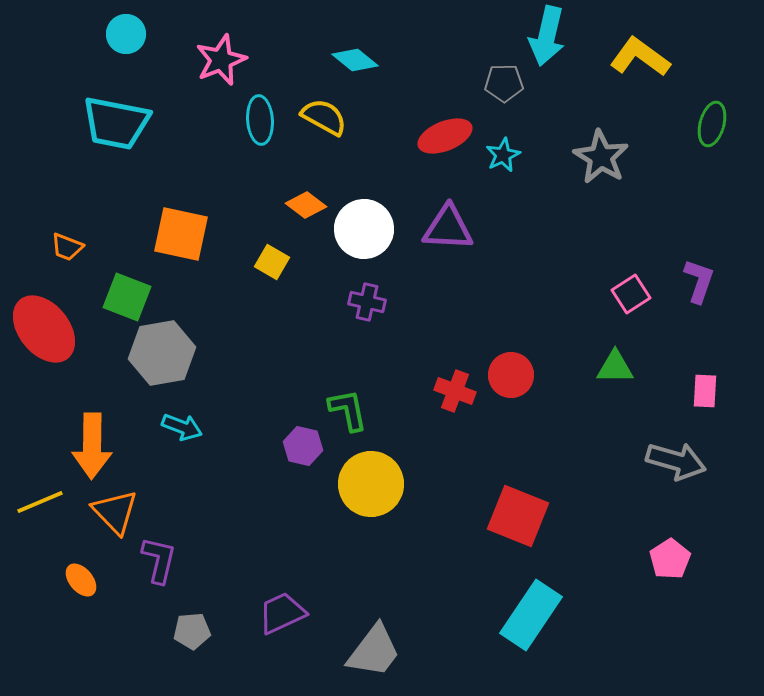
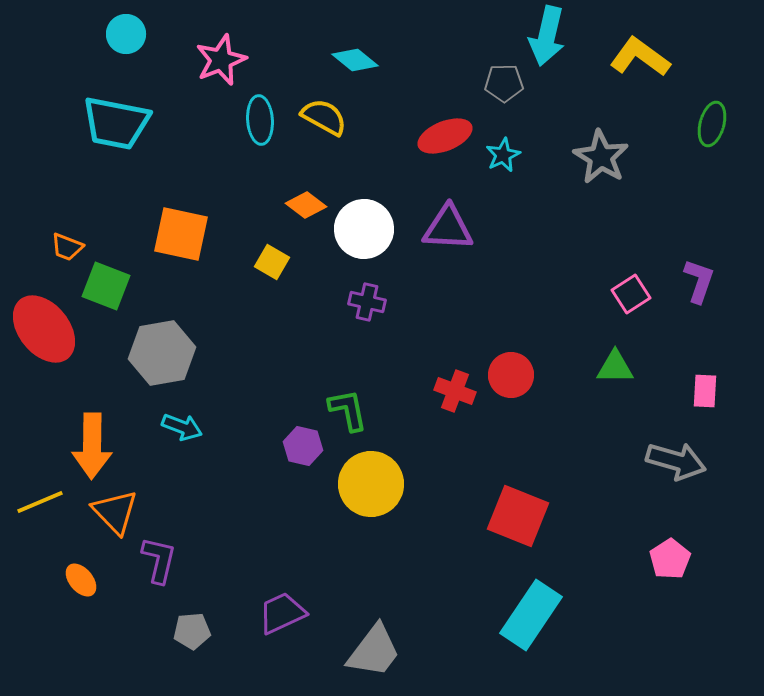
green square at (127, 297): moved 21 px left, 11 px up
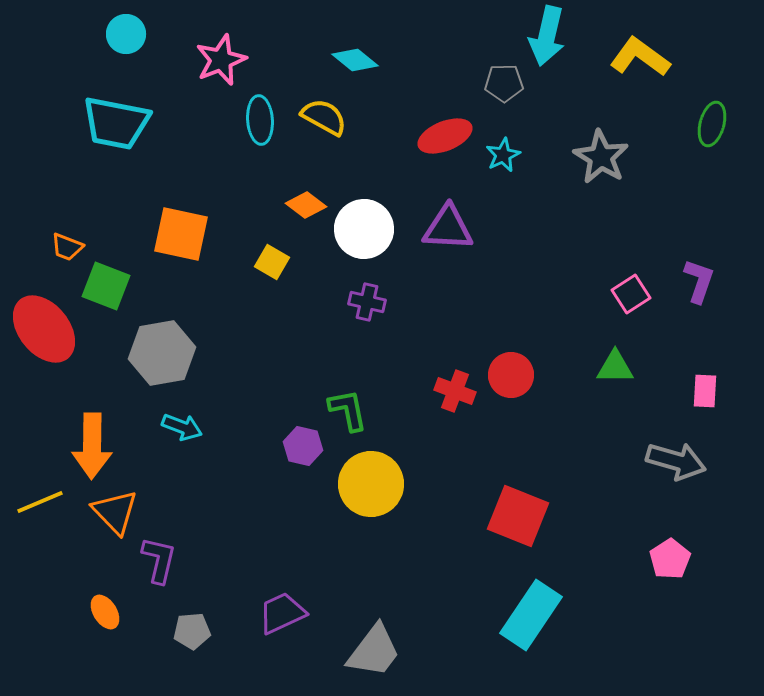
orange ellipse at (81, 580): moved 24 px right, 32 px down; rotated 8 degrees clockwise
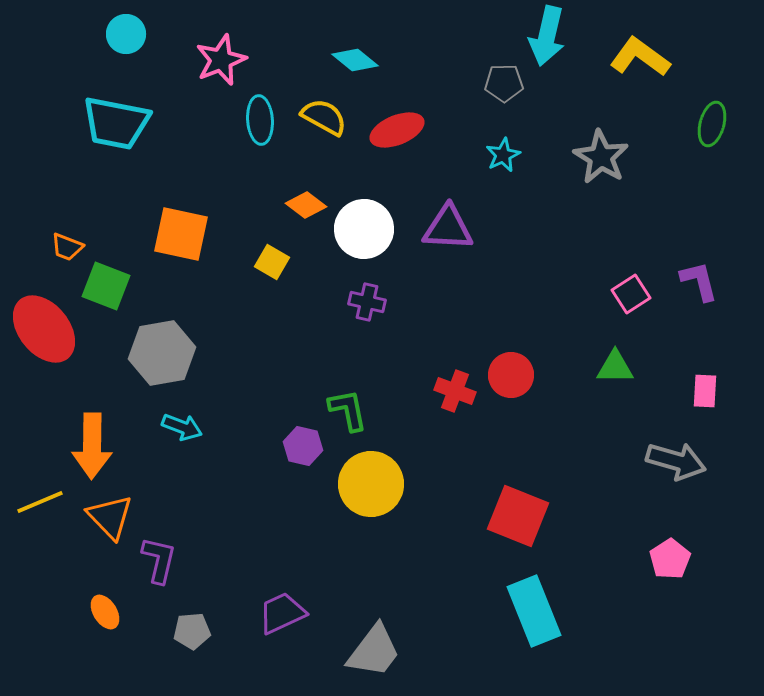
red ellipse at (445, 136): moved 48 px left, 6 px up
purple L-shape at (699, 281): rotated 33 degrees counterclockwise
orange triangle at (115, 512): moved 5 px left, 5 px down
cyan rectangle at (531, 615): moved 3 px right, 4 px up; rotated 56 degrees counterclockwise
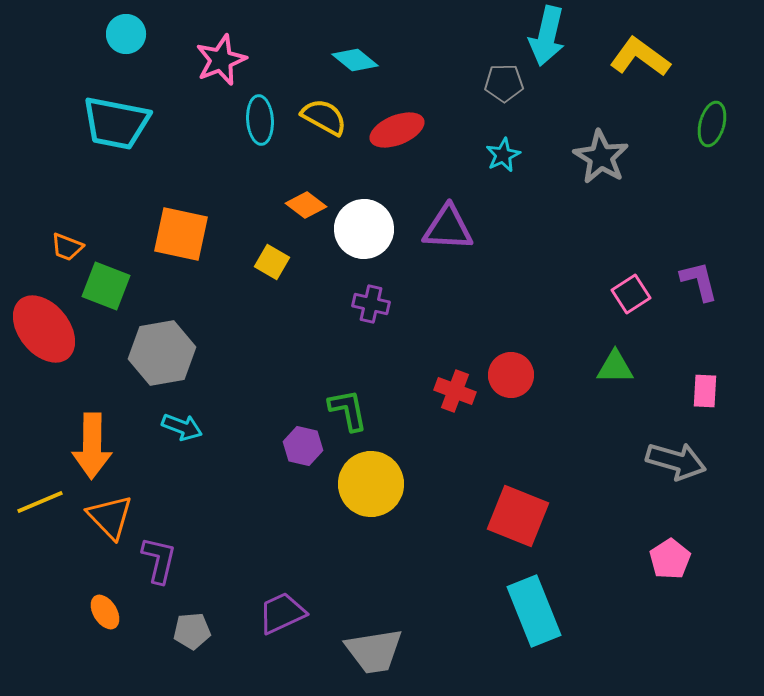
purple cross at (367, 302): moved 4 px right, 2 px down
gray trapezoid at (374, 651): rotated 44 degrees clockwise
